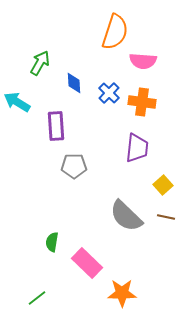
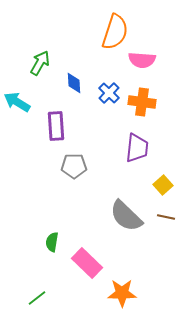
pink semicircle: moved 1 px left, 1 px up
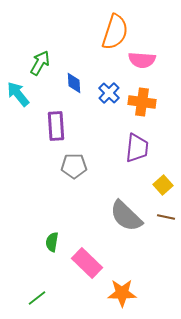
cyan arrow: moved 1 px right, 8 px up; rotated 20 degrees clockwise
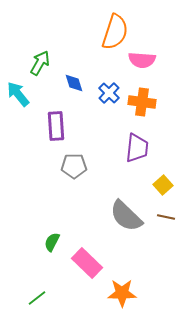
blue diamond: rotated 15 degrees counterclockwise
green semicircle: rotated 18 degrees clockwise
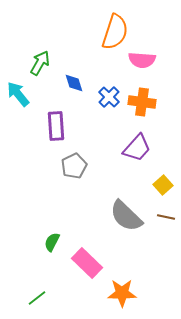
blue cross: moved 4 px down
purple trapezoid: rotated 36 degrees clockwise
gray pentagon: rotated 25 degrees counterclockwise
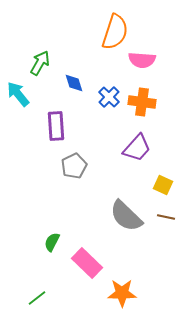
yellow square: rotated 24 degrees counterclockwise
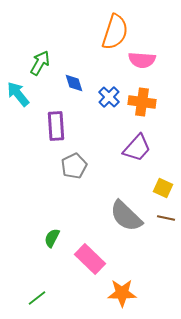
yellow square: moved 3 px down
brown line: moved 1 px down
green semicircle: moved 4 px up
pink rectangle: moved 3 px right, 4 px up
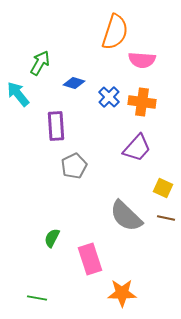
blue diamond: rotated 55 degrees counterclockwise
pink rectangle: rotated 28 degrees clockwise
green line: rotated 48 degrees clockwise
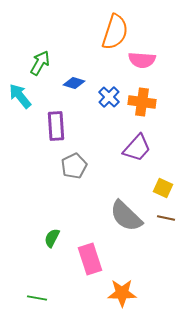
cyan arrow: moved 2 px right, 2 px down
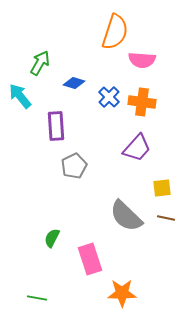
yellow square: moved 1 px left; rotated 30 degrees counterclockwise
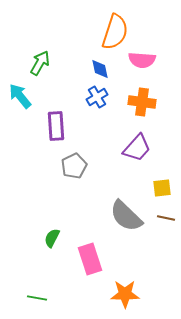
blue diamond: moved 26 px right, 14 px up; rotated 60 degrees clockwise
blue cross: moved 12 px left; rotated 15 degrees clockwise
orange star: moved 3 px right, 1 px down
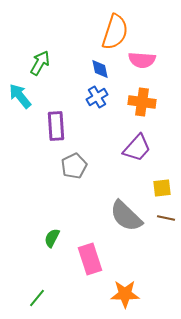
green line: rotated 60 degrees counterclockwise
